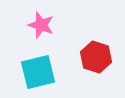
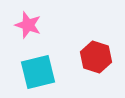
pink star: moved 13 px left
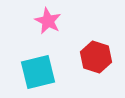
pink star: moved 20 px right, 4 px up; rotated 8 degrees clockwise
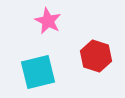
red hexagon: moved 1 px up
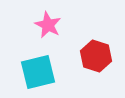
pink star: moved 4 px down
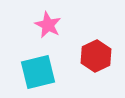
red hexagon: rotated 16 degrees clockwise
